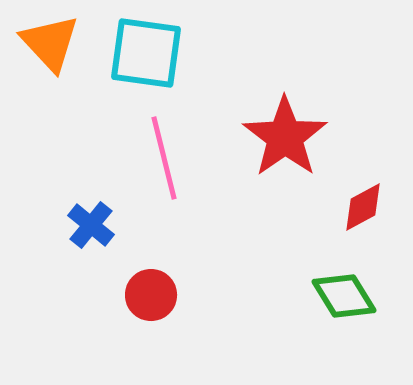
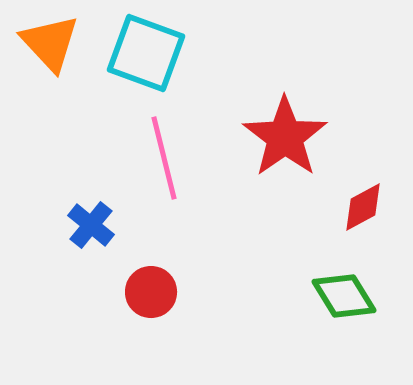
cyan square: rotated 12 degrees clockwise
red circle: moved 3 px up
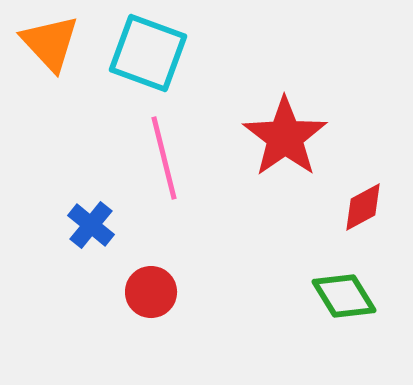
cyan square: moved 2 px right
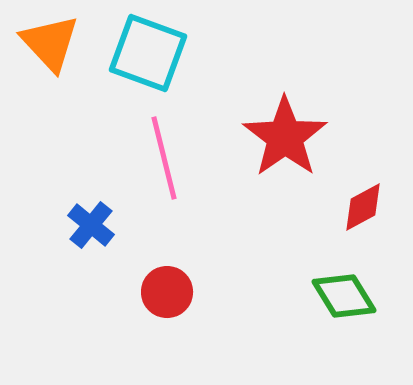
red circle: moved 16 px right
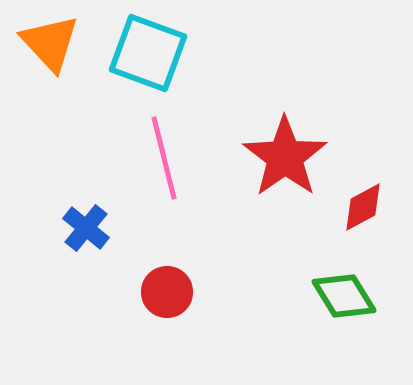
red star: moved 20 px down
blue cross: moved 5 px left, 3 px down
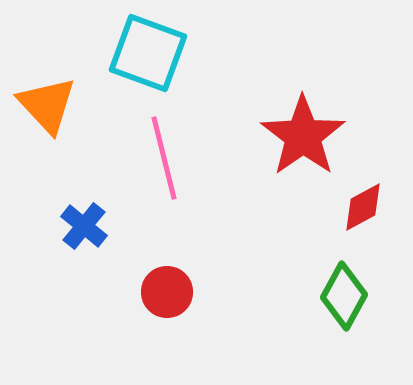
orange triangle: moved 3 px left, 62 px down
red star: moved 18 px right, 21 px up
blue cross: moved 2 px left, 2 px up
green diamond: rotated 60 degrees clockwise
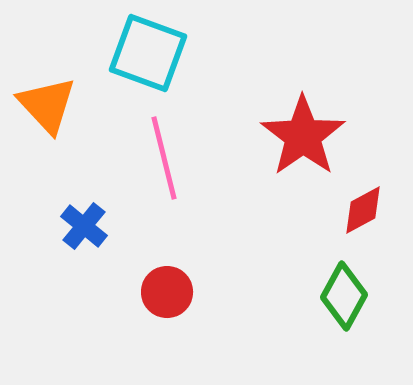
red diamond: moved 3 px down
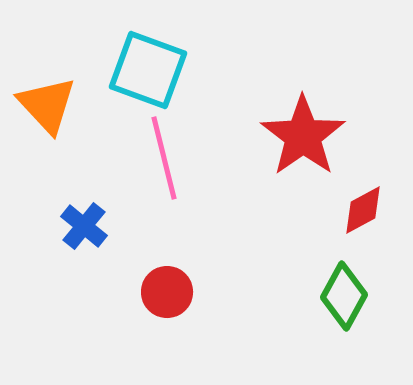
cyan square: moved 17 px down
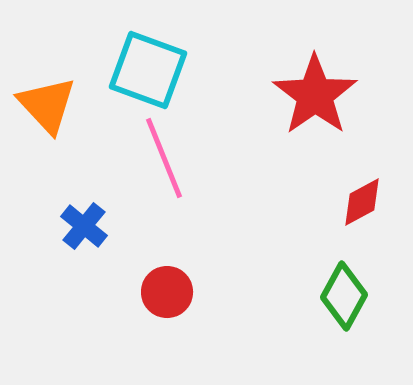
red star: moved 12 px right, 41 px up
pink line: rotated 8 degrees counterclockwise
red diamond: moved 1 px left, 8 px up
